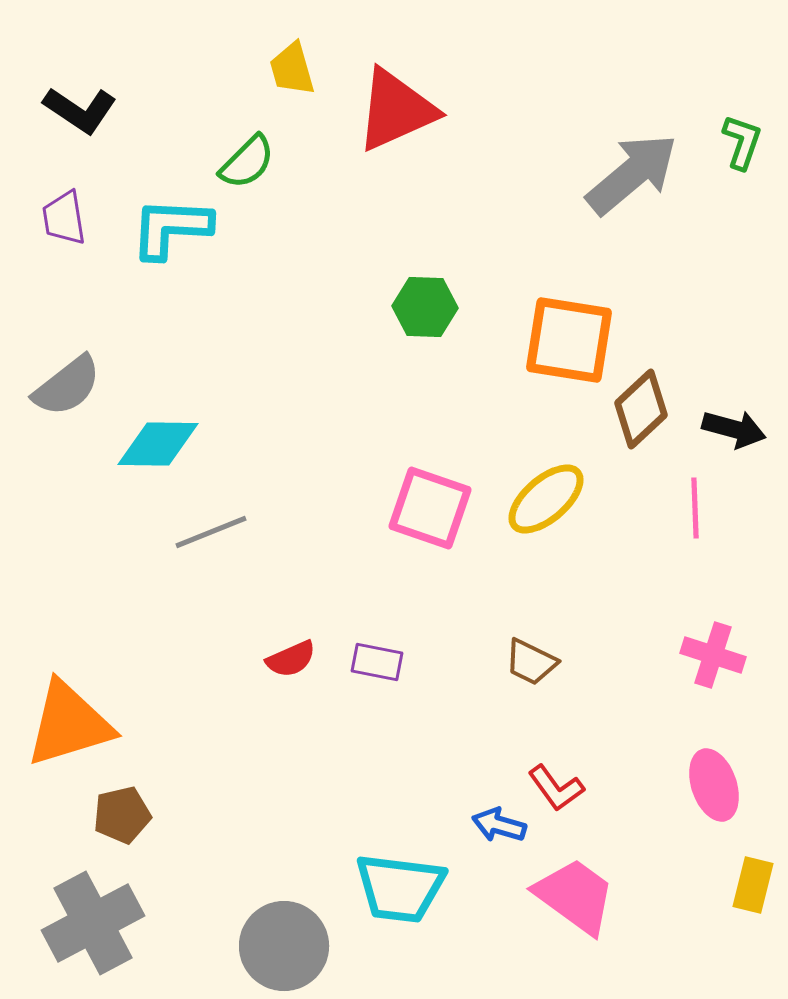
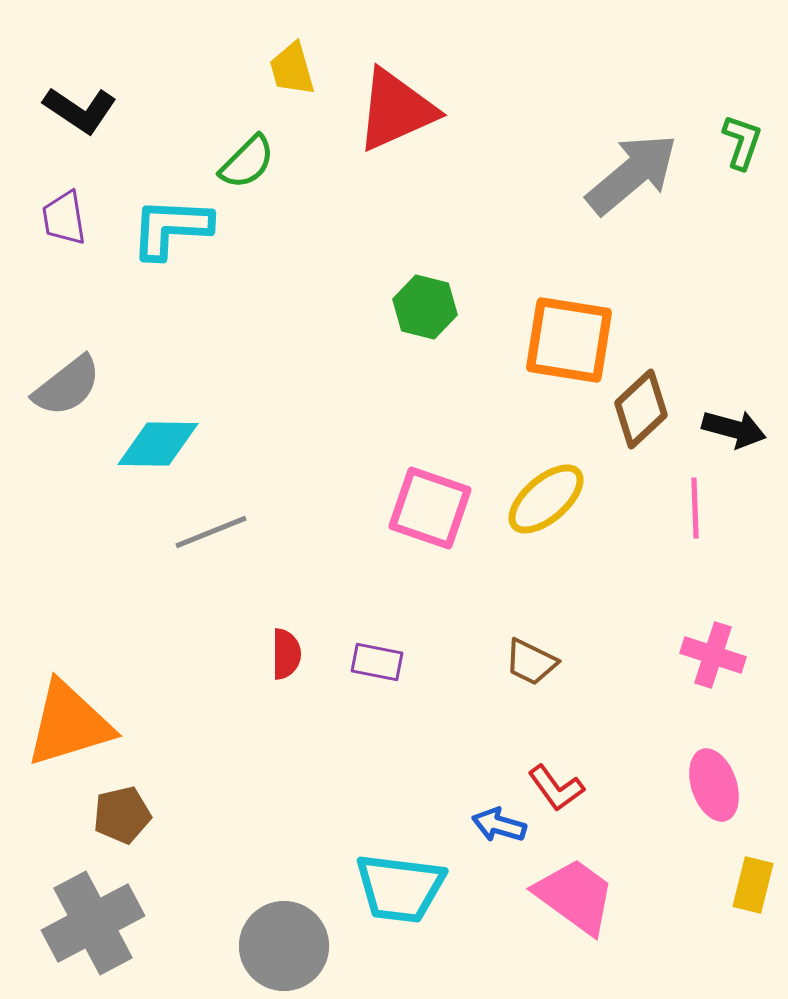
green hexagon: rotated 12 degrees clockwise
red semicircle: moved 5 px left, 5 px up; rotated 66 degrees counterclockwise
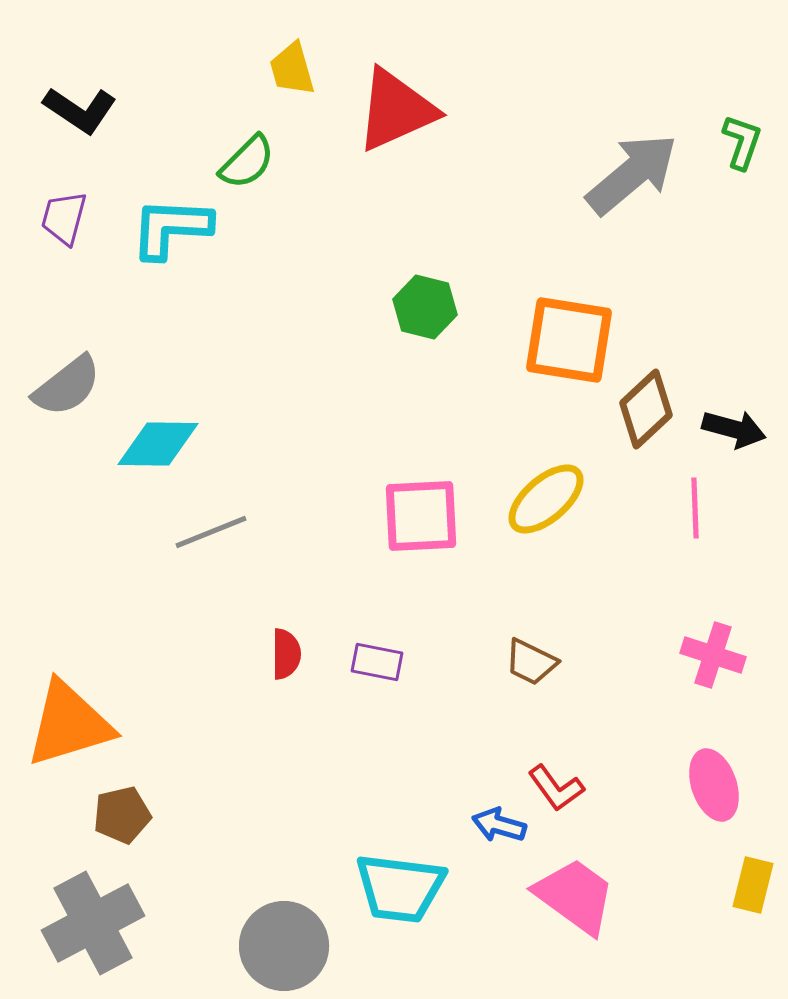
purple trapezoid: rotated 24 degrees clockwise
brown diamond: moved 5 px right
pink square: moved 9 px left, 8 px down; rotated 22 degrees counterclockwise
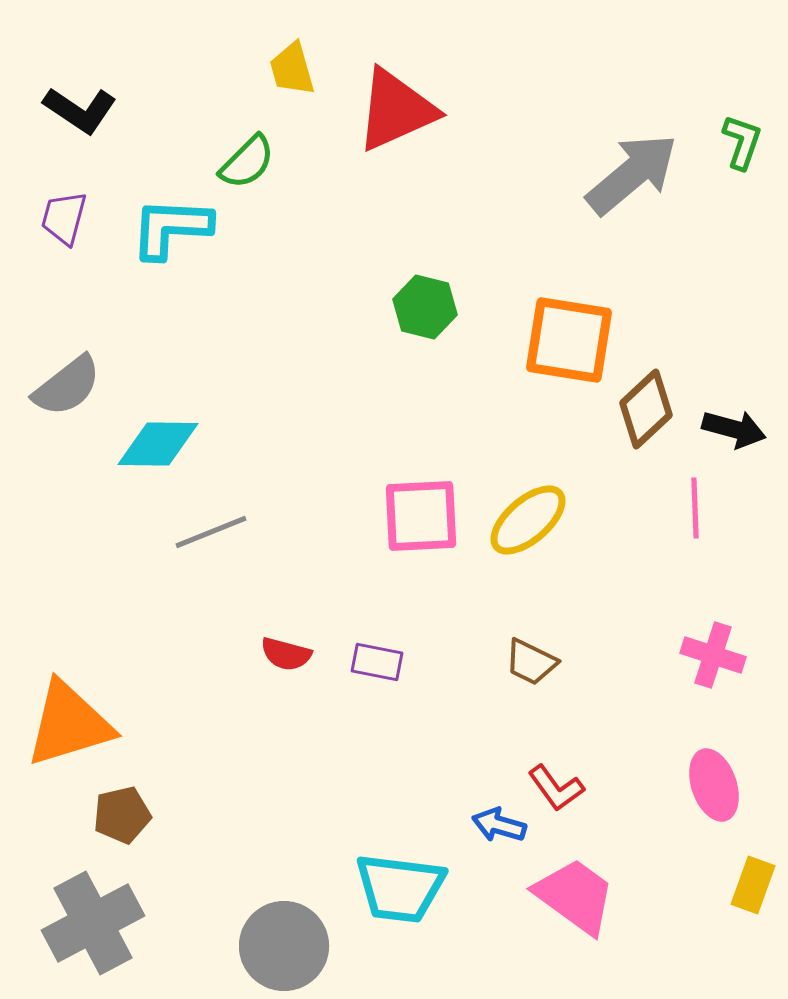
yellow ellipse: moved 18 px left, 21 px down
red semicircle: rotated 105 degrees clockwise
yellow rectangle: rotated 6 degrees clockwise
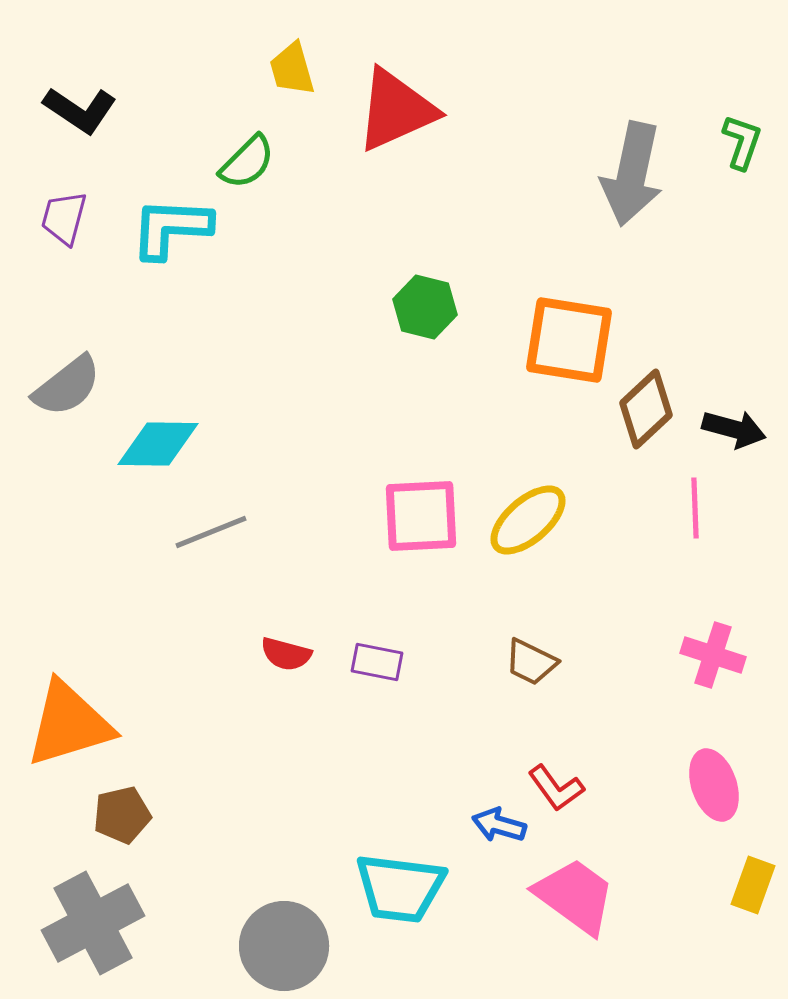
gray arrow: rotated 142 degrees clockwise
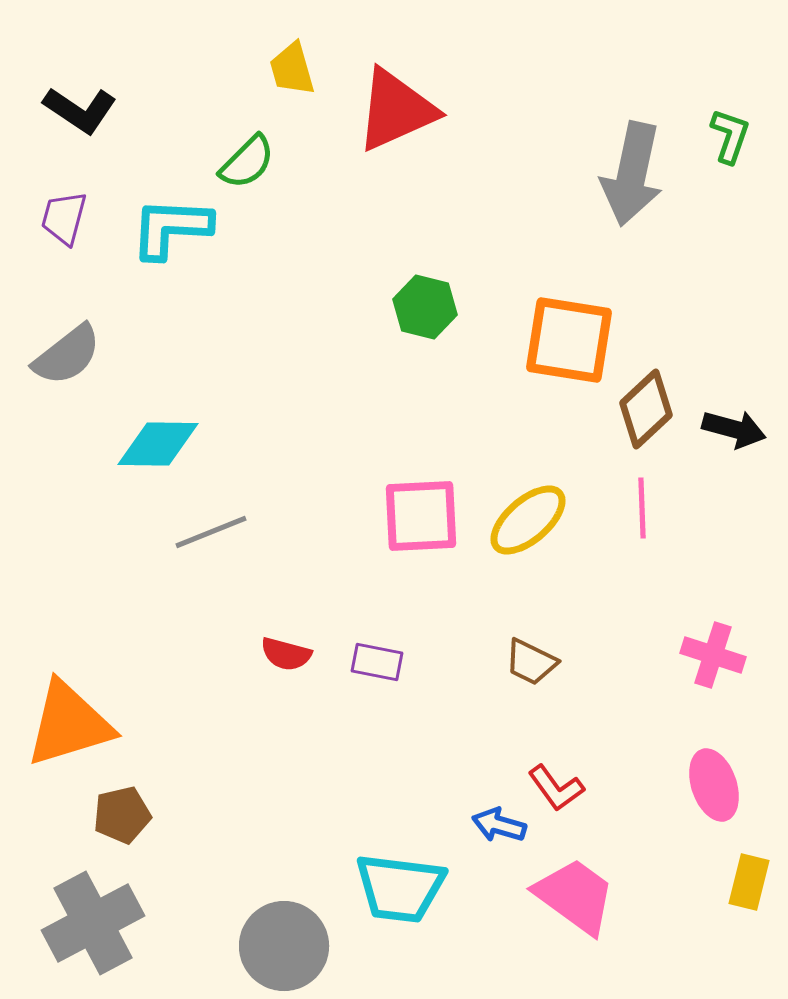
green L-shape: moved 12 px left, 6 px up
gray semicircle: moved 31 px up
pink line: moved 53 px left
yellow rectangle: moved 4 px left, 3 px up; rotated 6 degrees counterclockwise
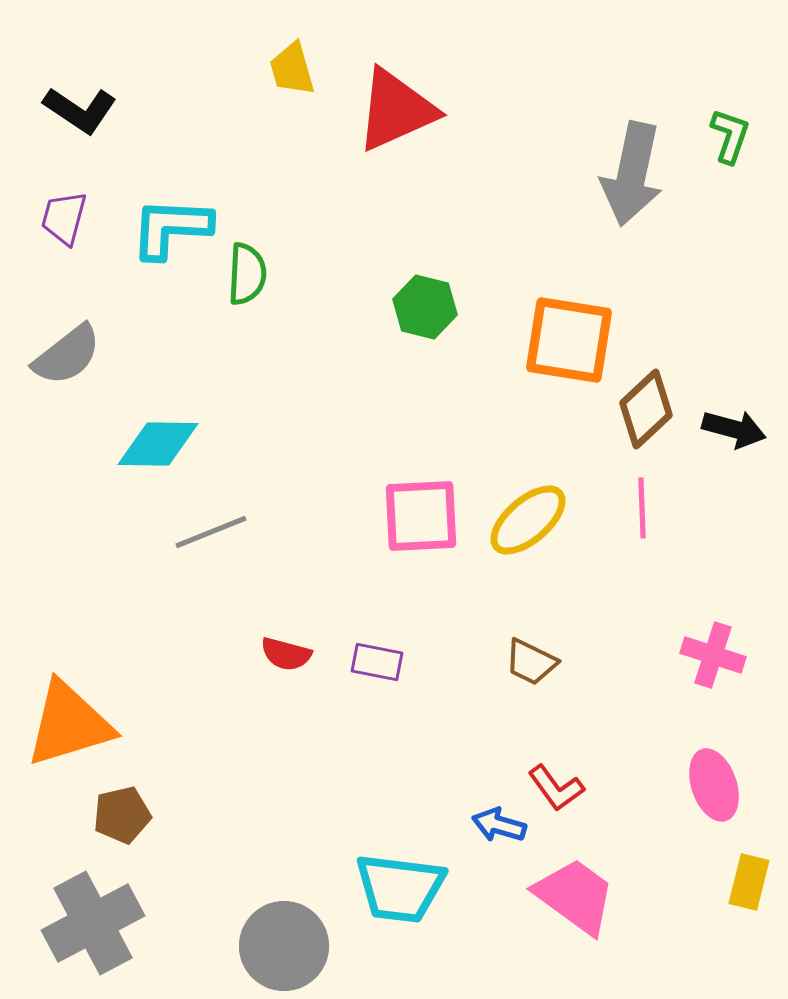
green semicircle: moved 112 px down; rotated 42 degrees counterclockwise
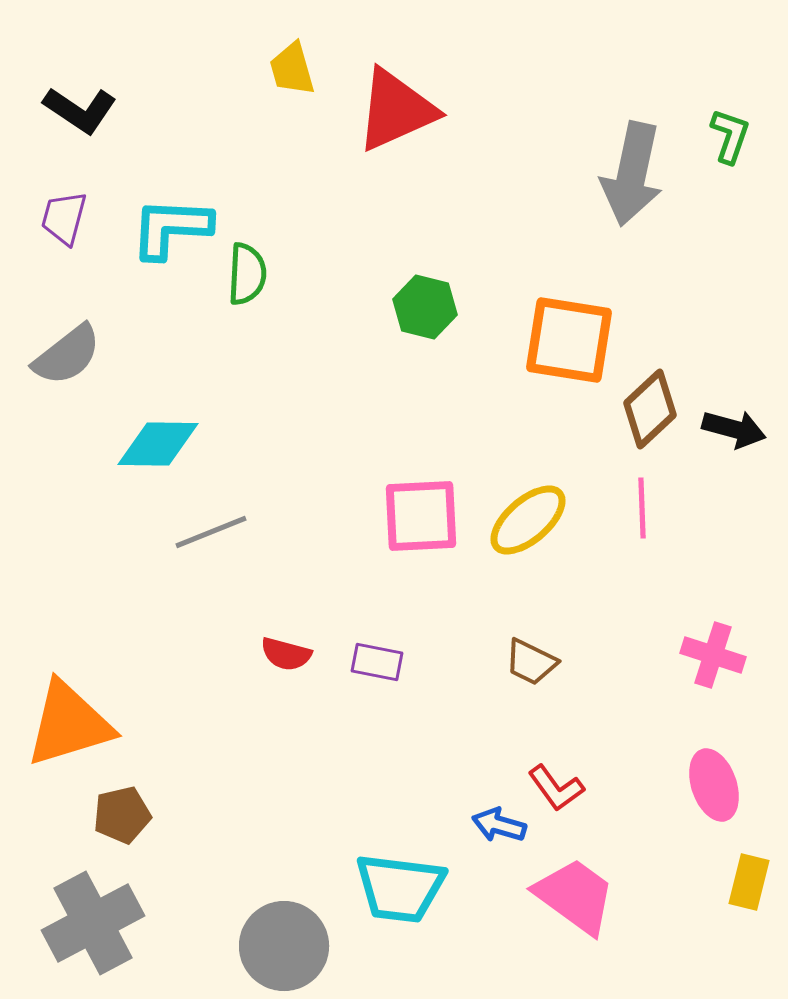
brown diamond: moved 4 px right
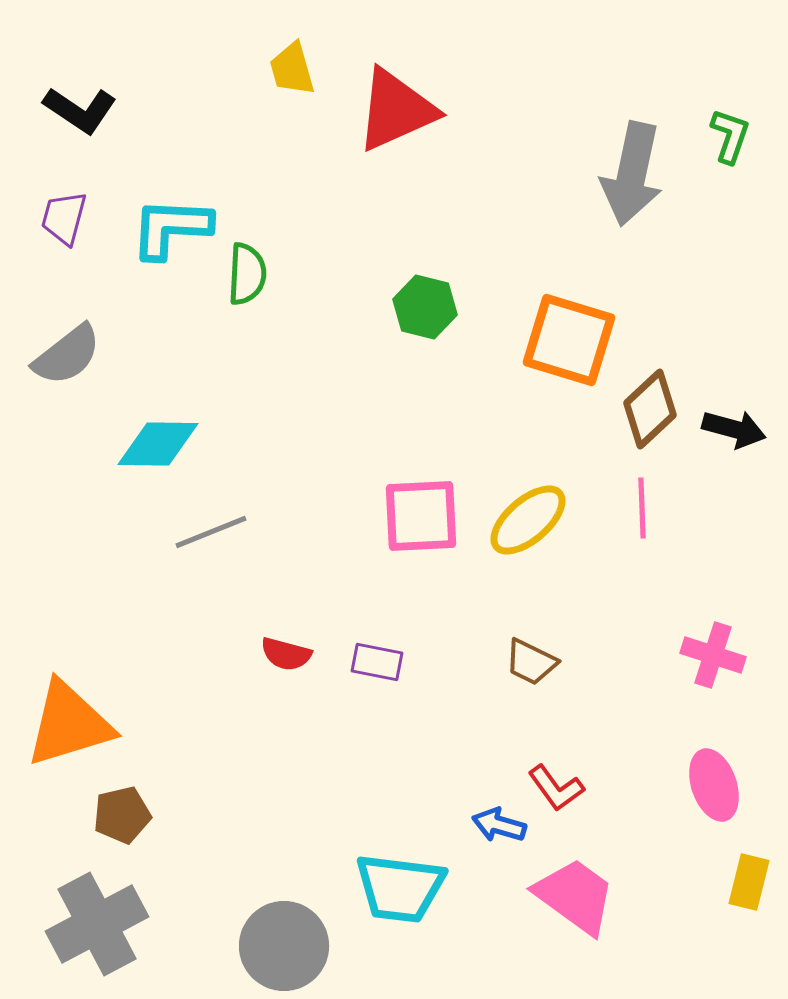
orange square: rotated 8 degrees clockwise
gray cross: moved 4 px right, 1 px down
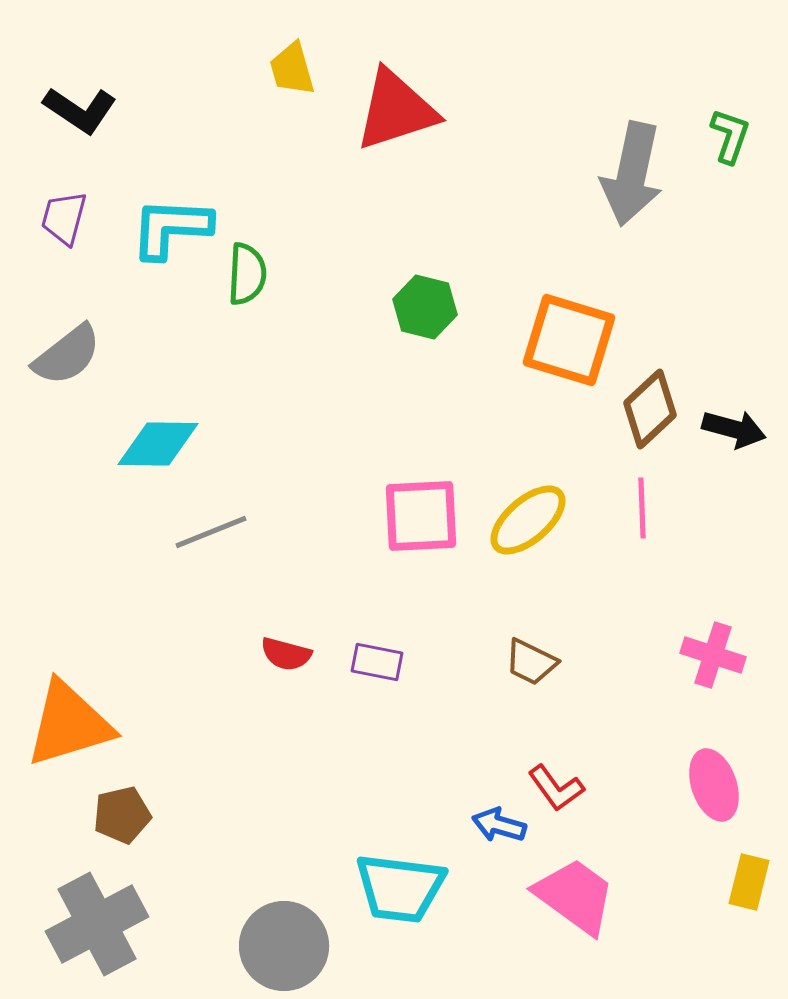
red triangle: rotated 6 degrees clockwise
